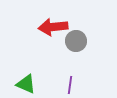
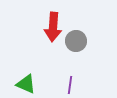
red arrow: rotated 80 degrees counterclockwise
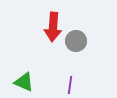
green triangle: moved 2 px left, 2 px up
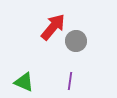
red arrow: rotated 144 degrees counterclockwise
purple line: moved 4 px up
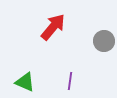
gray circle: moved 28 px right
green triangle: moved 1 px right
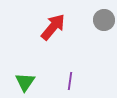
gray circle: moved 21 px up
green triangle: rotated 40 degrees clockwise
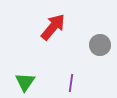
gray circle: moved 4 px left, 25 px down
purple line: moved 1 px right, 2 px down
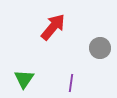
gray circle: moved 3 px down
green triangle: moved 1 px left, 3 px up
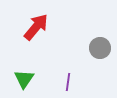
red arrow: moved 17 px left
purple line: moved 3 px left, 1 px up
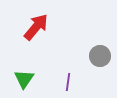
gray circle: moved 8 px down
